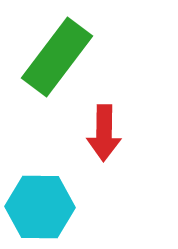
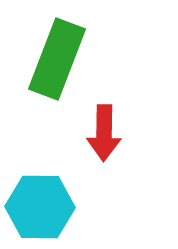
green rectangle: moved 2 px down; rotated 16 degrees counterclockwise
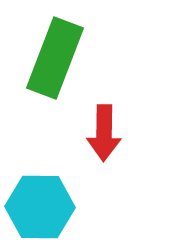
green rectangle: moved 2 px left, 1 px up
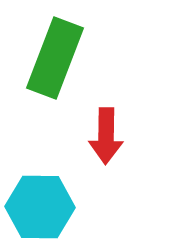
red arrow: moved 2 px right, 3 px down
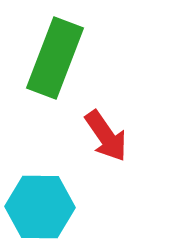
red arrow: rotated 36 degrees counterclockwise
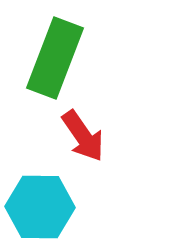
red arrow: moved 23 px left
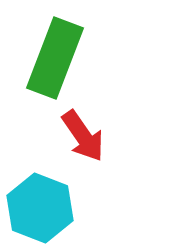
cyan hexagon: moved 1 px down; rotated 20 degrees clockwise
